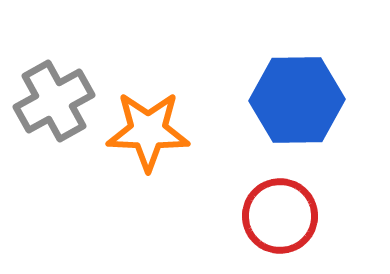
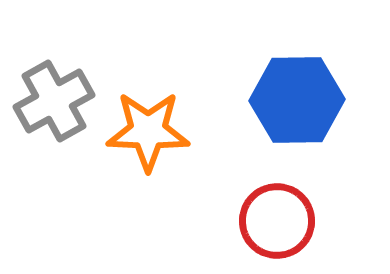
red circle: moved 3 px left, 5 px down
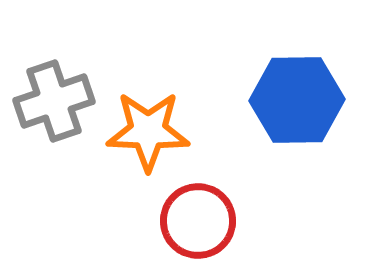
gray cross: rotated 10 degrees clockwise
red circle: moved 79 px left
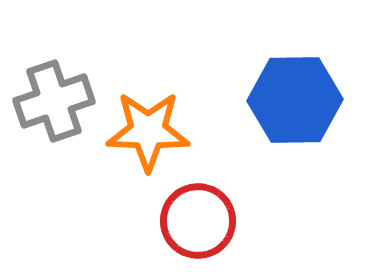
blue hexagon: moved 2 px left
